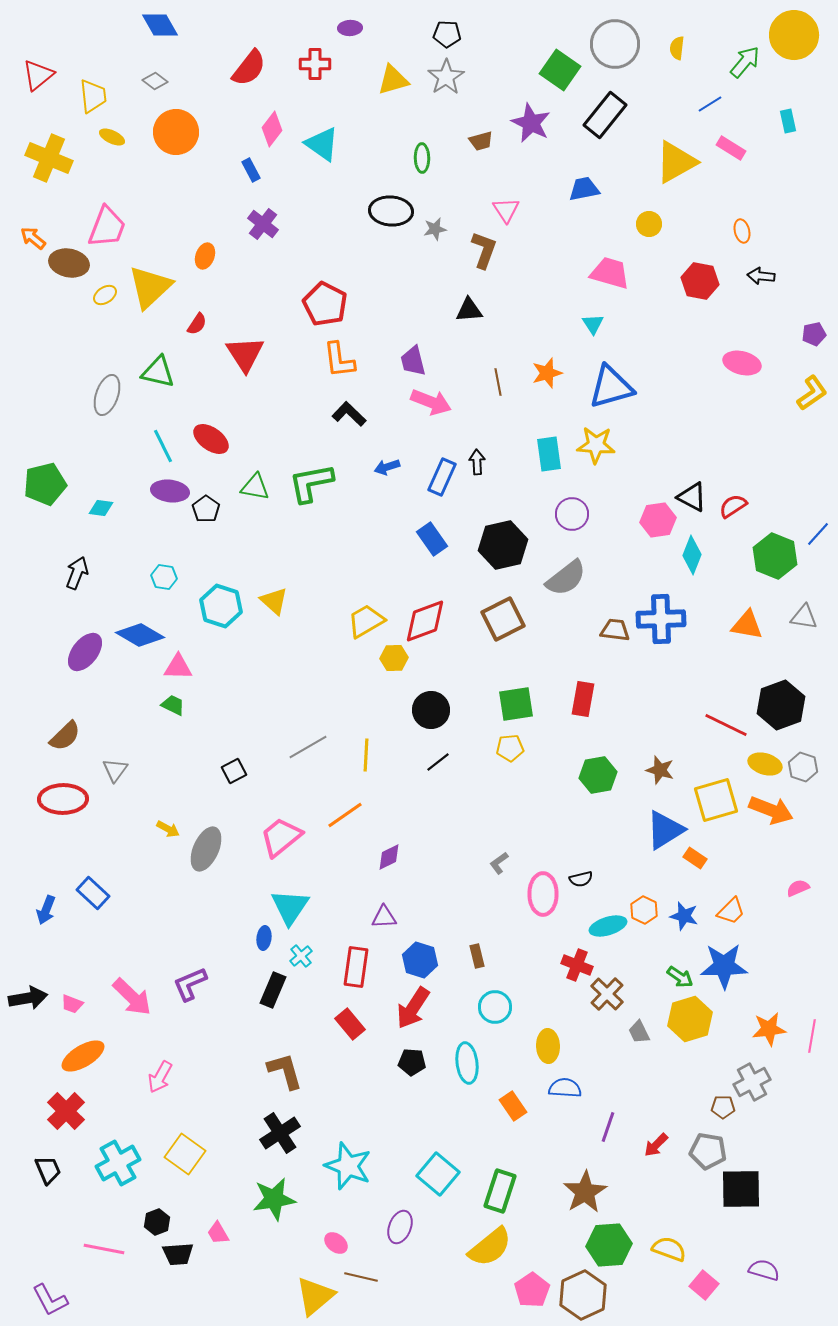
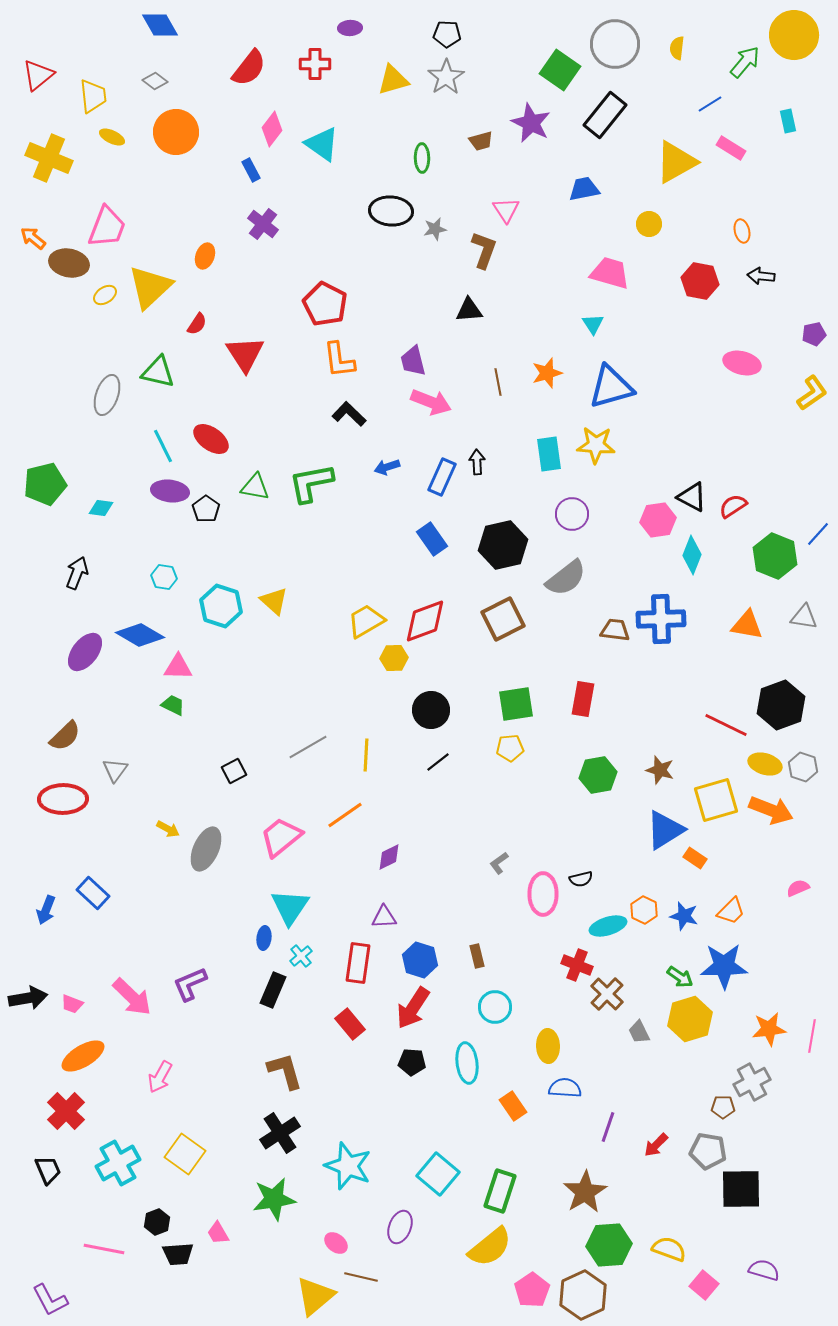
red rectangle at (356, 967): moved 2 px right, 4 px up
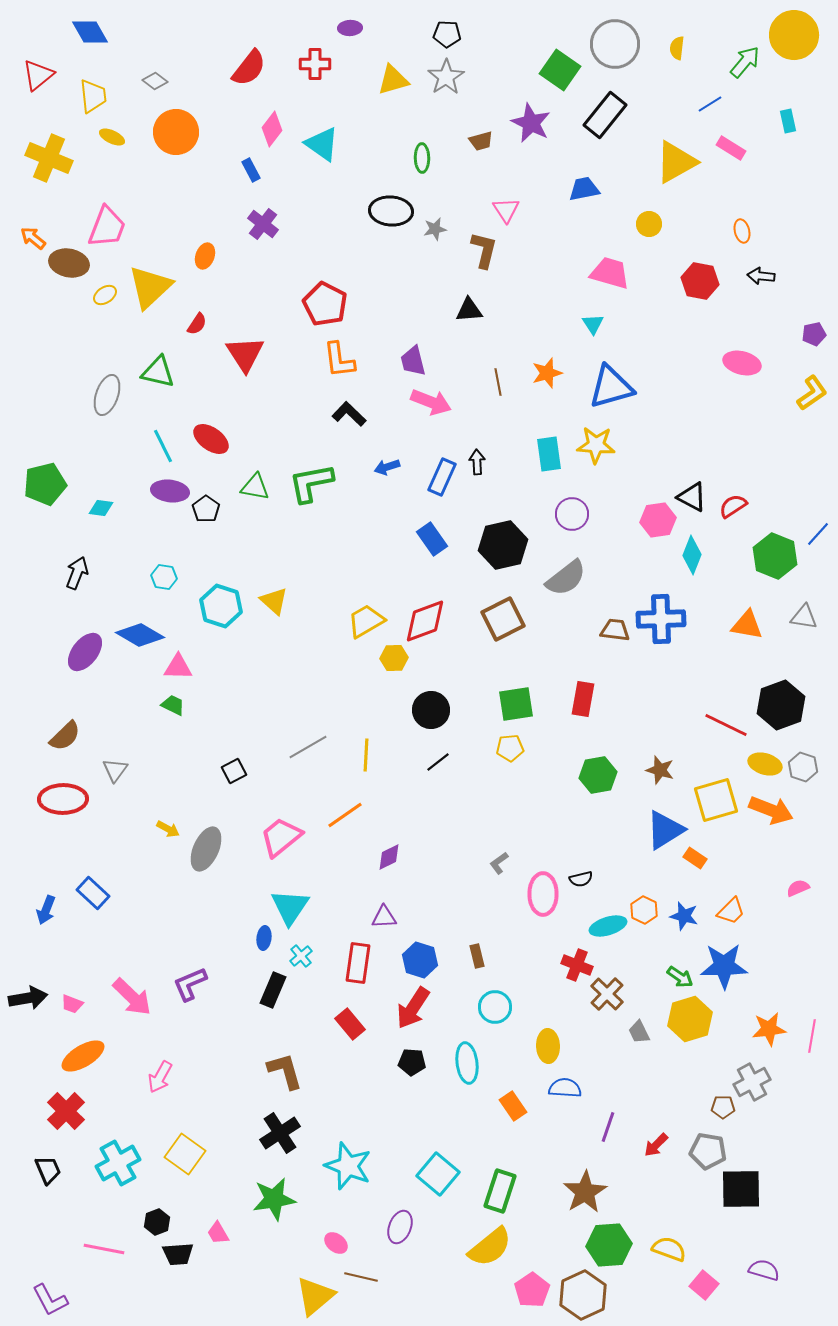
blue diamond at (160, 25): moved 70 px left, 7 px down
brown L-shape at (484, 250): rotated 6 degrees counterclockwise
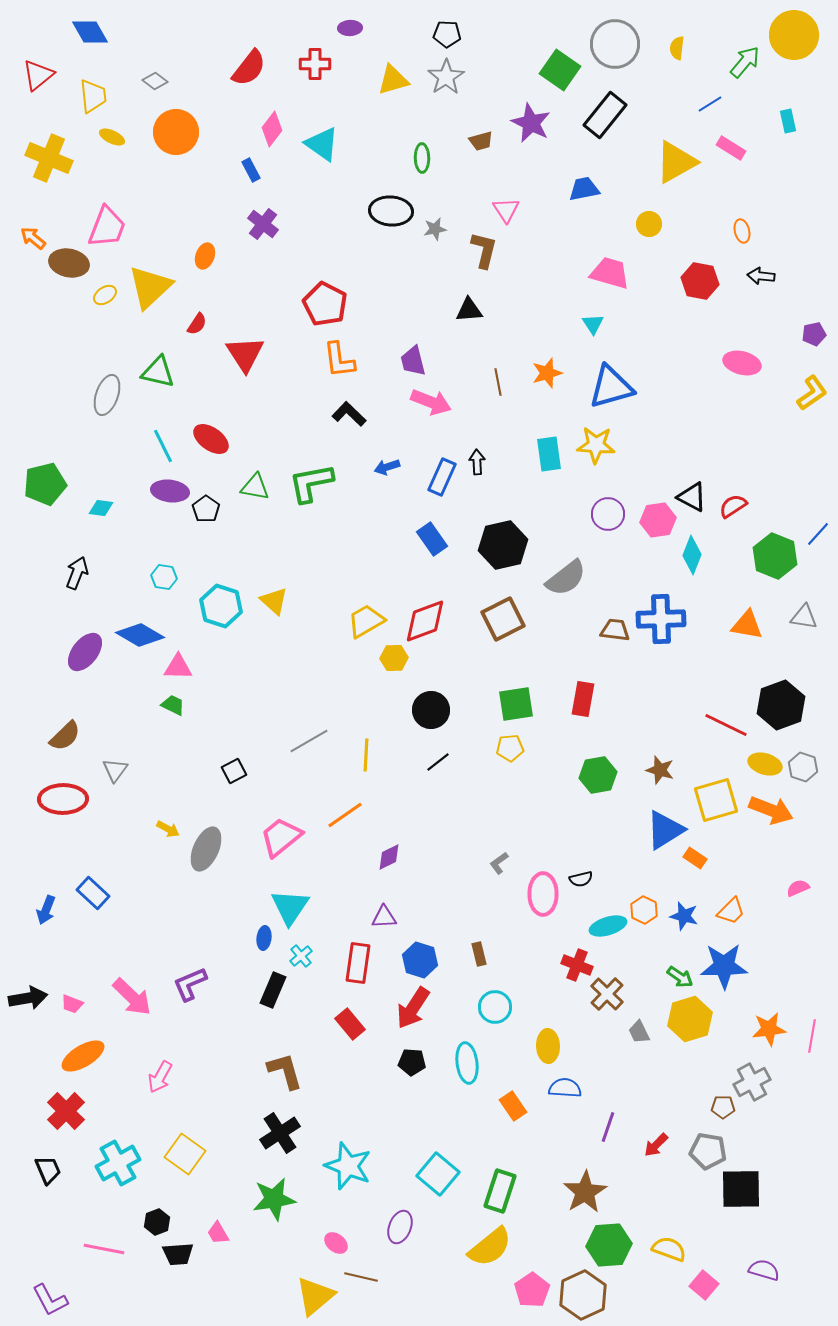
purple circle at (572, 514): moved 36 px right
gray line at (308, 747): moved 1 px right, 6 px up
brown rectangle at (477, 956): moved 2 px right, 2 px up
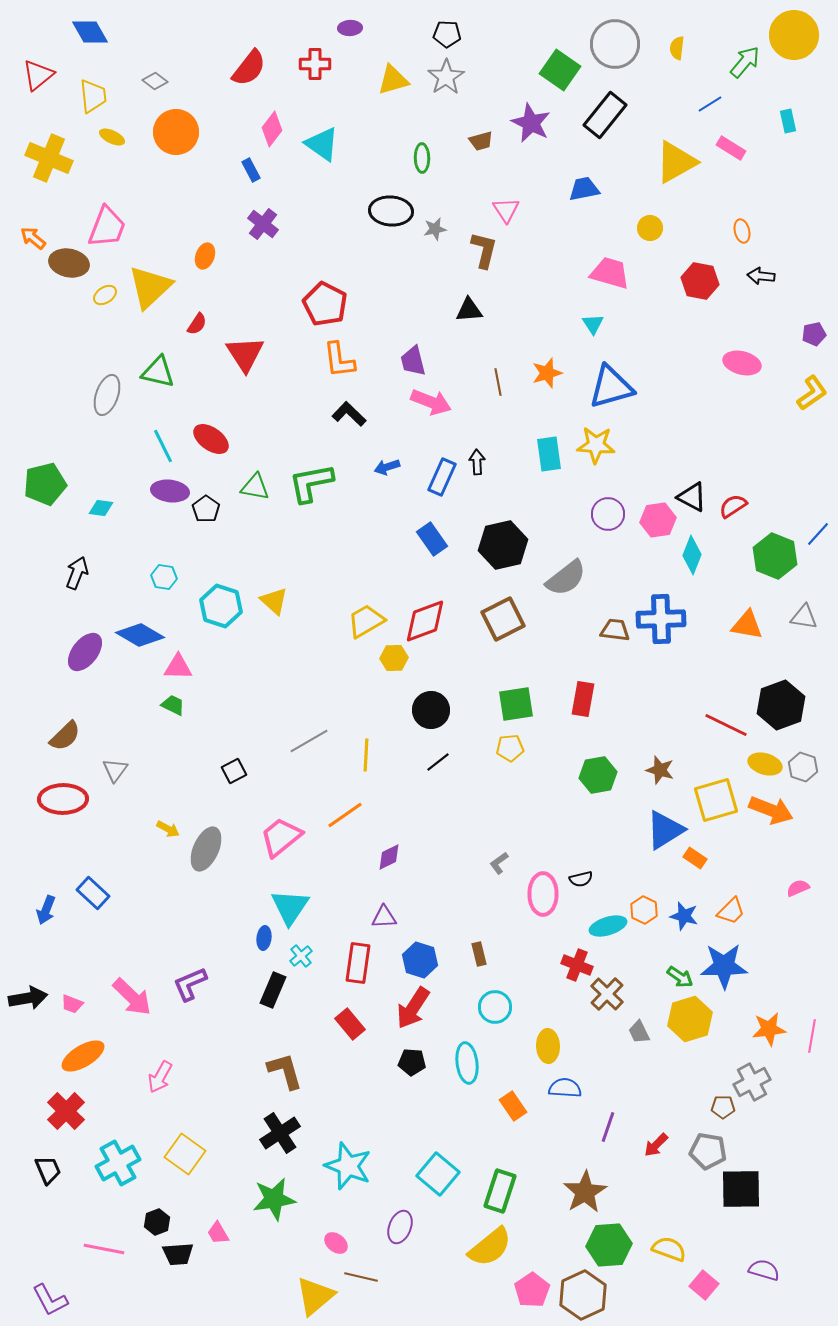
yellow circle at (649, 224): moved 1 px right, 4 px down
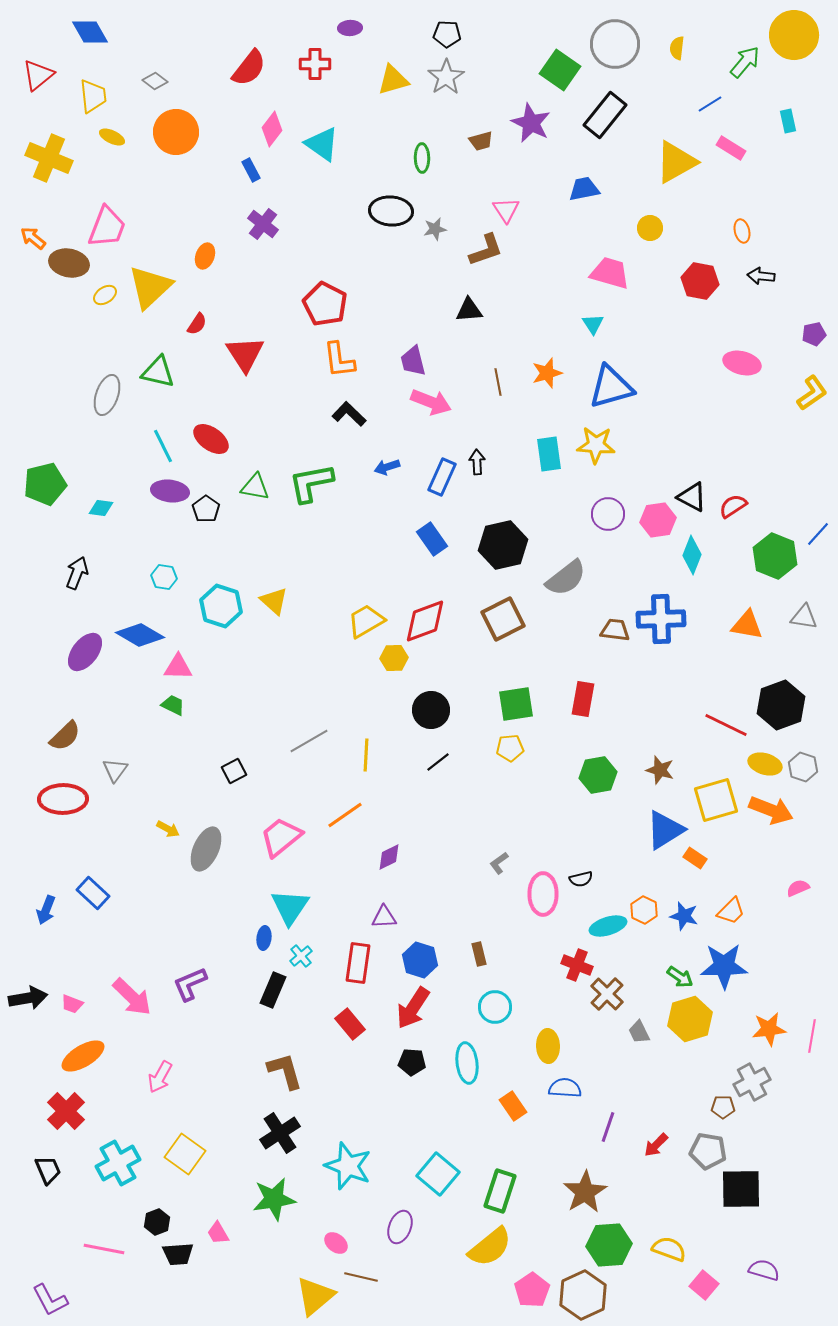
brown L-shape at (484, 250): moved 2 px right; rotated 57 degrees clockwise
